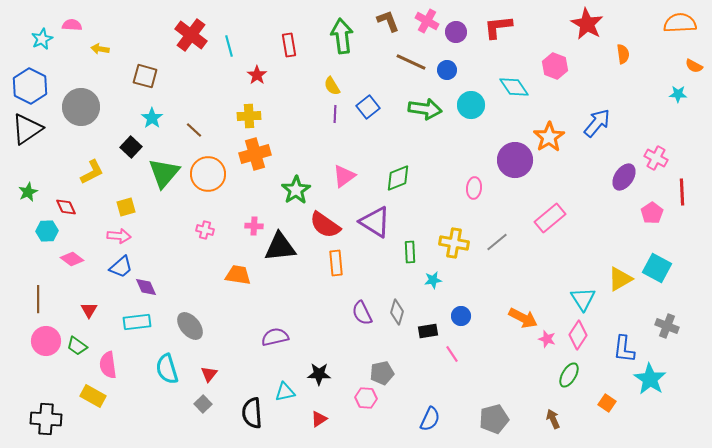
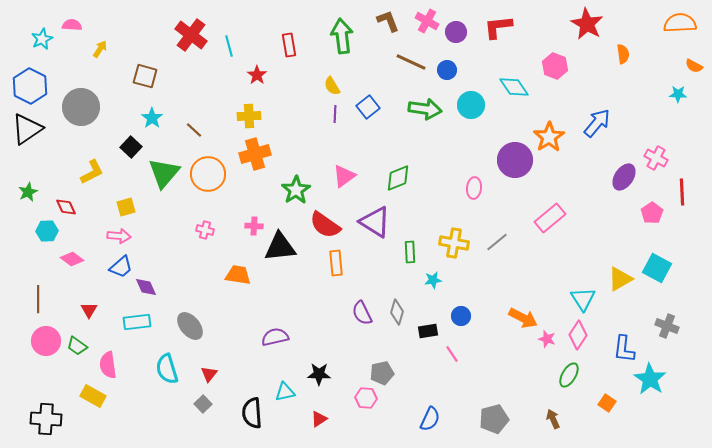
yellow arrow at (100, 49): rotated 114 degrees clockwise
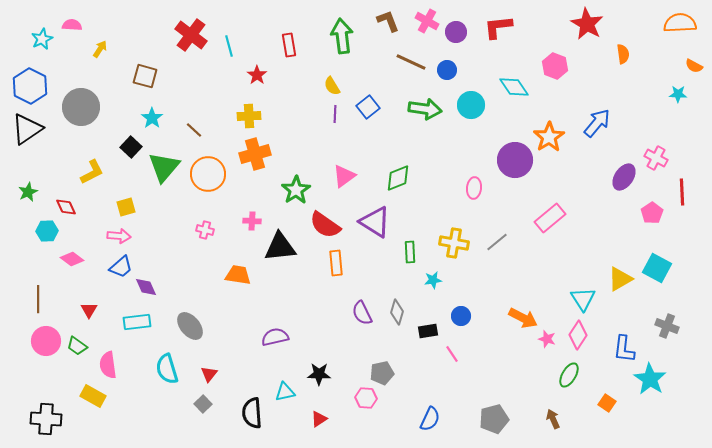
green triangle at (164, 173): moved 6 px up
pink cross at (254, 226): moved 2 px left, 5 px up
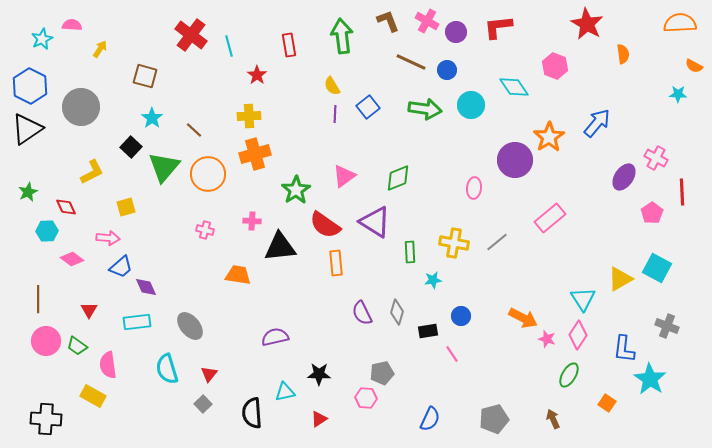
pink arrow at (119, 236): moved 11 px left, 2 px down
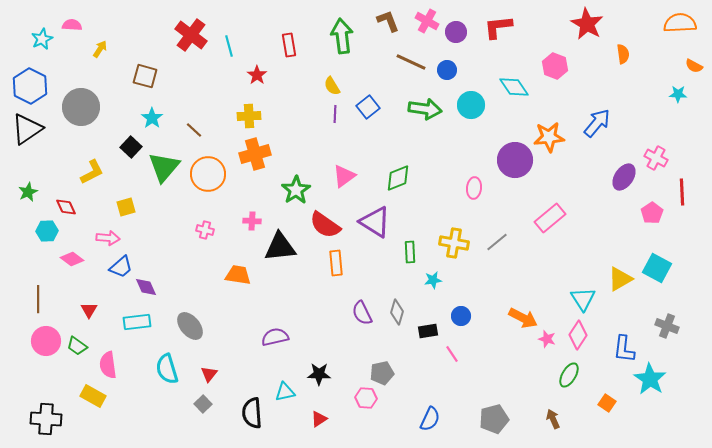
orange star at (549, 137): rotated 28 degrees clockwise
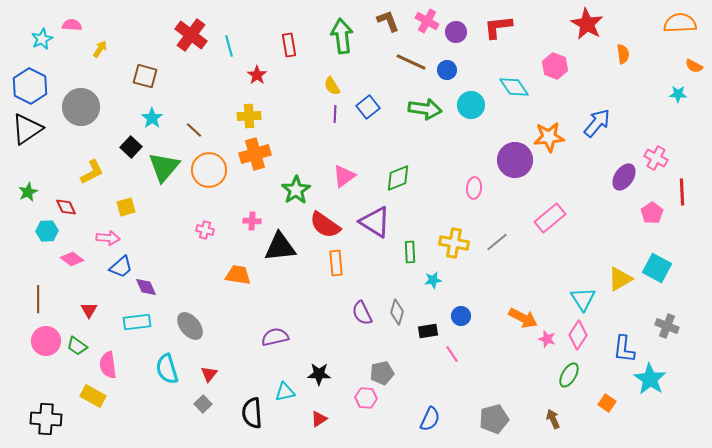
orange circle at (208, 174): moved 1 px right, 4 px up
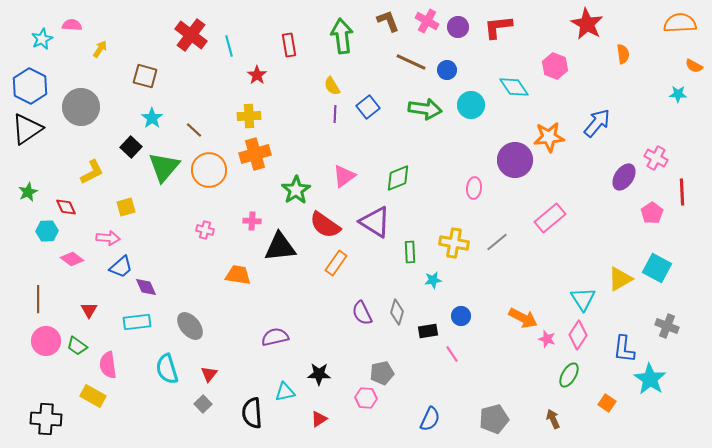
purple circle at (456, 32): moved 2 px right, 5 px up
orange rectangle at (336, 263): rotated 40 degrees clockwise
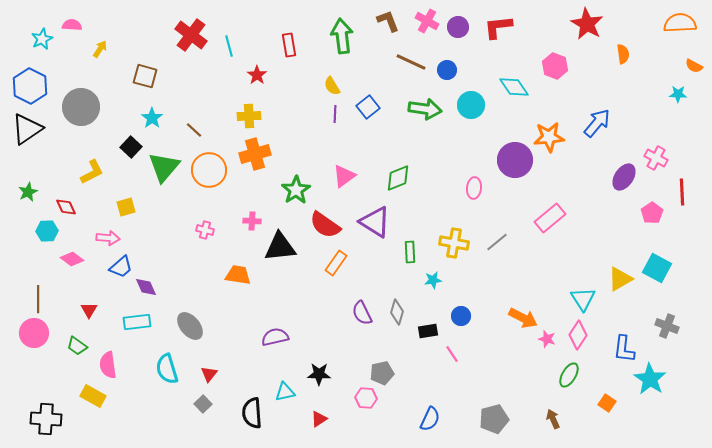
pink circle at (46, 341): moved 12 px left, 8 px up
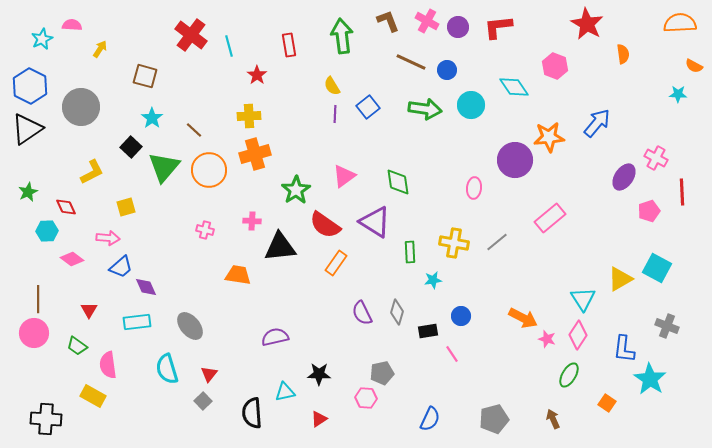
green diamond at (398, 178): moved 4 px down; rotated 76 degrees counterclockwise
pink pentagon at (652, 213): moved 3 px left, 2 px up; rotated 15 degrees clockwise
gray square at (203, 404): moved 3 px up
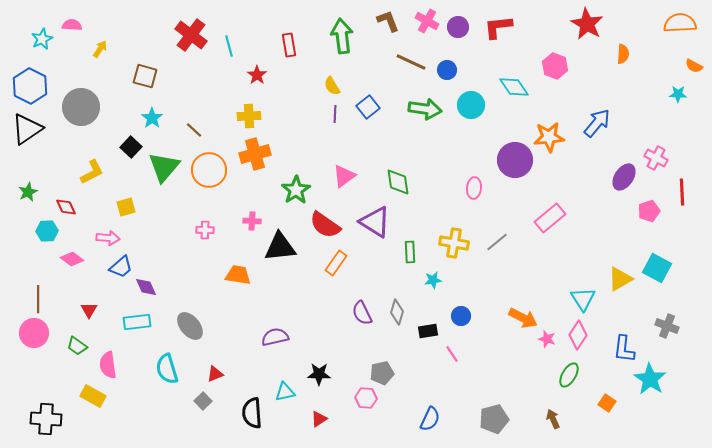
orange semicircle at (623, 54): rotated 12 degrees clockwise
pink cross at (205, 230): rotated 12 degrees counterclockwise
red triangle at (209, 374): moved 6 px right; rotated 30 degrees clockwise
